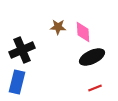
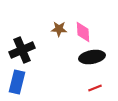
brown star: moved 1 px right, 2 px down
black ellipse: rotated 15 degrees clockwise
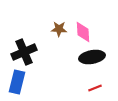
black cross: moved 2 px right, 2 px down
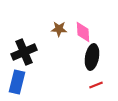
black ellipse: rotated 70 degrees counterclockwise
red line: moved 1 px right, 3 px up
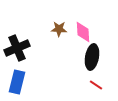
black cross: moved 7 px left, 4 px up
red line: rotated 56 degrees clockwise
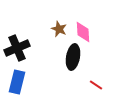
brown star: rotated 21 degrees clockwise
black ellipse: moved 19 px left
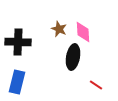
black cross: moved 1 px right, 6 px up; rotated 25 degrees clockwise
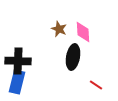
black cross: moved 19 px down
